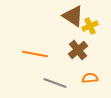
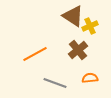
orange line: rotated 40 degrees counterclockwise
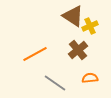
gray line: rotated 15 degrees clockwise
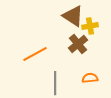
yellow cross: rotated 14 degrees clockwise
brown cross: moved 6 px up
gray line: rotated 55 degrees clockwise
